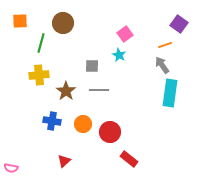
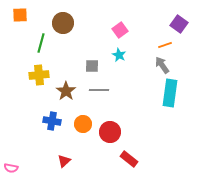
orange square: moved 6 px up
pink square: moved 5 px left, 4 px up
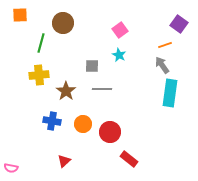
gray line: moved 3 px right, 1 px up
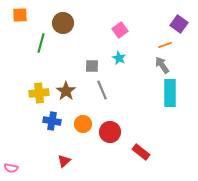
cyan star: moved 3 px down
yellow cross: moved 18 px down
gray line: moved 1 px down; rotated 66 degrees clockwise
cyan rectangle: rotated 8 degrees counterclockwise
red rectangle: moved 12 px right, 7 px up
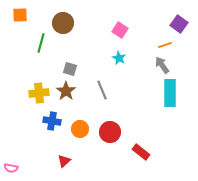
pink square: rotated 21 degrees counterclockwise
gray square: moved 22 px left, 3 px down; rotated 16 degrees clockwise
orange circle: moved 3 px left, 5 px down
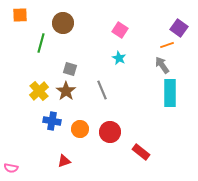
purple square: moved 4 px down
orange line: moved 2 px right
yellow cross: moved 2 px up; rotated 36 degrees counterclockwise
red triangle: rotated 24 degrees clockwise
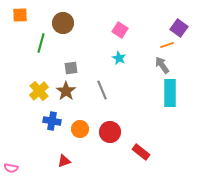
gray square: moved 1 px right, 1 px up; rotated 24 degrees counterclockwise
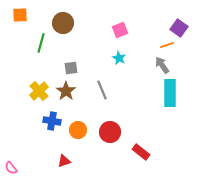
pink square: rotated 35 degrees clockwise
orange circle: moved 2 px left, 1 px down
pink semicircle: rotated 40 degrees clockwise
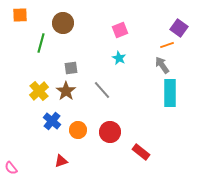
gray line: rotated 18 degrees counterclockwise
blue cross: rotated 30 degrees clockwise
red triangle: moved 3 px left
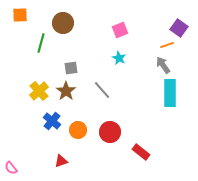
gray arrow: moved 1 px right
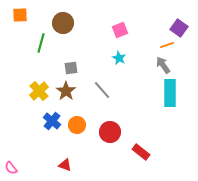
orange circle: moved 1 px left, 5 px up
red triangle: moved 4 px right, 4 px down; rotated 40 degrees clockwise
